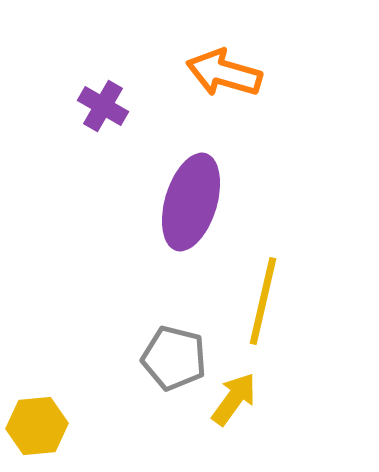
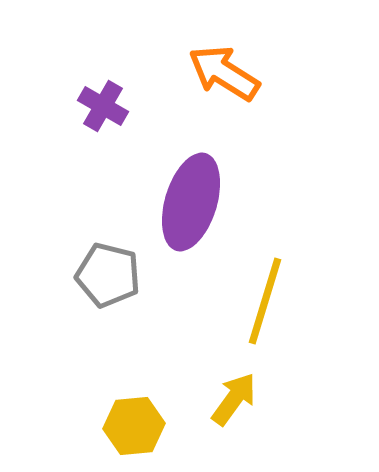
orange arrow: rotated 16 degrees clockwise
yellow line: moved 2 px right; rotated 4 degrees clockwise
gray pentagon: moved 66 px left, 83 px up
yellow hexagon: moved 97 px right
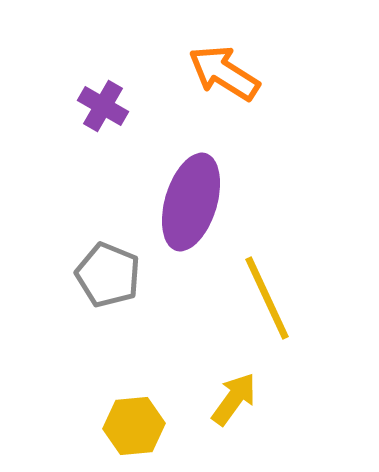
gray pentagon: rotated 8 degrees clockwise
yellow line: moved 2 px right, 3 px up; rotated 42 degrees counterclockwise
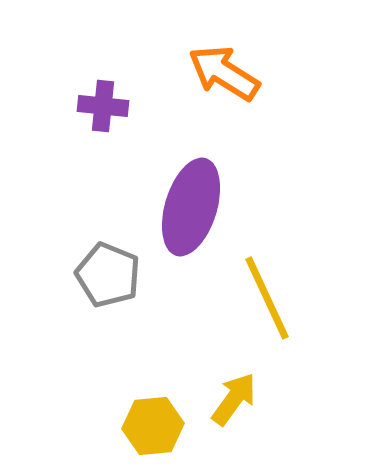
purple cross: rotated 24 degrees counterclockwise
purple ellipse: moved 5 px down
yellow hexagon: moved 19 px right
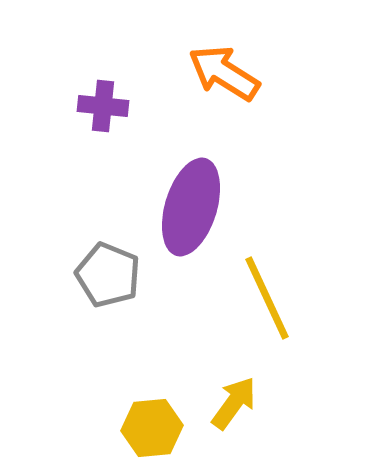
yellow arrow: moved 4 px down
yellow hexagon: moved 1 px left, 2 px down
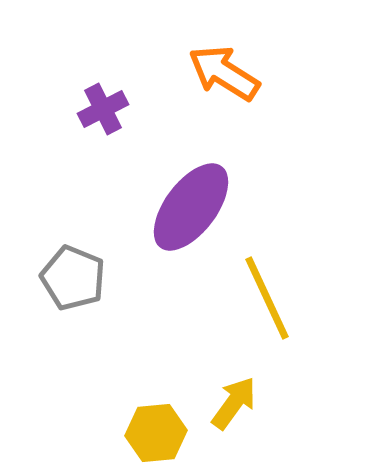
purple cross: moved 3 px down; rotated 33 degrees counterclockwise
purple ellipse: rotated 20 degrees clockwise
gray pentagon: moved 35 px left, 3 px down
yellow hexagon: moved 4 px right, 5 px down
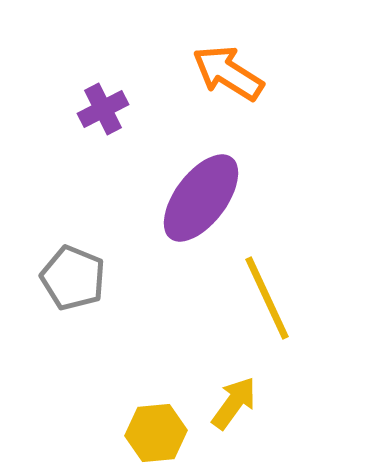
orange arrow: moved 4 px right
purple ellipse: moved 10 px right, 9 px up
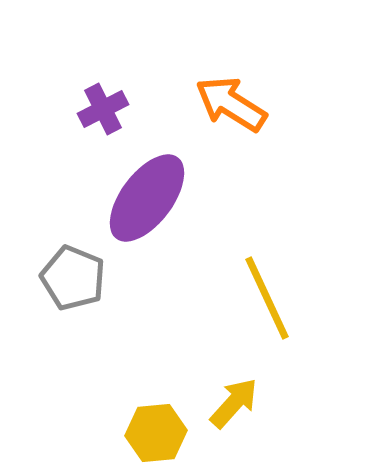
orange arrow: moved 3 px right, 31 px down
purple ellipse: moved 54 px left
yellow arrow: rotated 6 degrees clockwise
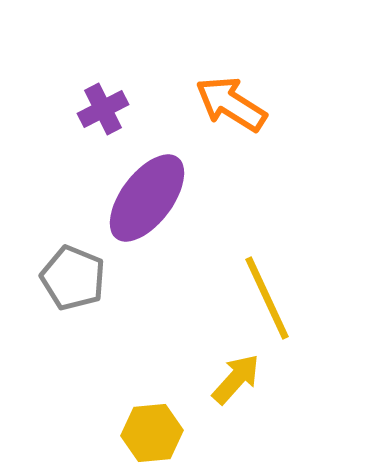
yellow arrow: moved 2 px right, 24 px up
yellow hexagon: moved 4 px left
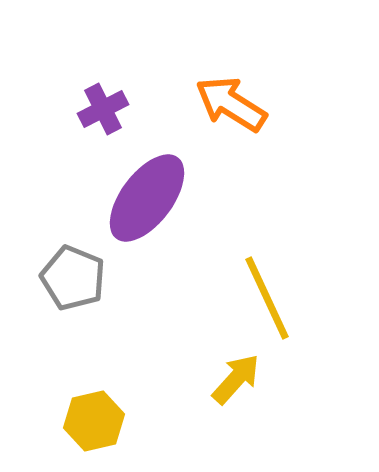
yellow hexagon: moved 58 px left, 12 px up; rotated 8 degrees counterclockwise
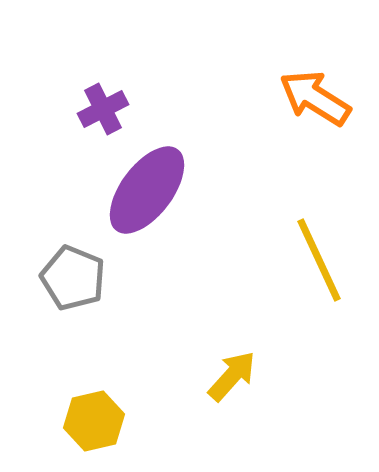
orange arrow: moved 84 px right, 6 px up
purple ellipse: moved 8 px up
yellow line: moved 52 px right, 38 px up
yellow arrow: moved 4 px left, 3 px up
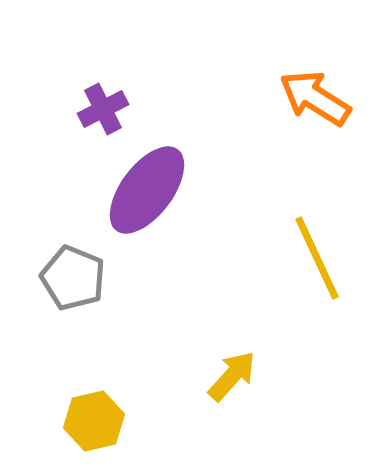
yellow line: moved 2 px left, 2 px up
